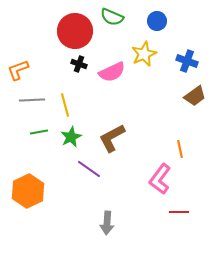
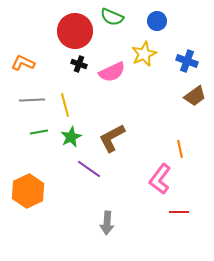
orange L-shape: moved 5 px right, 7 px up; rotated 45 degrees clockwise
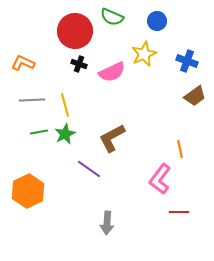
green star: moved 6 px left, 3 px up
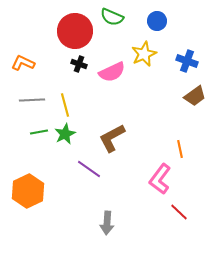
red line: rotated 42 degrees clockwise
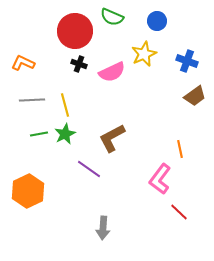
green line: moved 2 px down
gray arrow: moved 4 px left, 5 px down
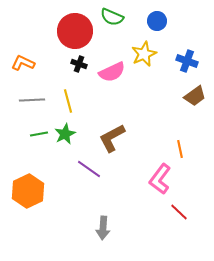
yellow line: moved 3 px right, 4 px up
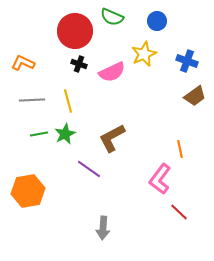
orange hexagon: rotated 16 degrees clockwise
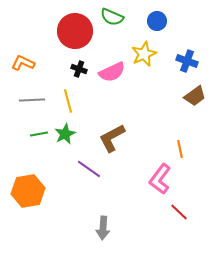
black cross: moved 5 px down
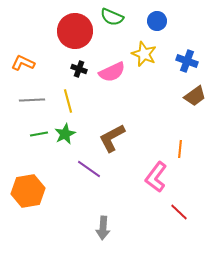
yellow star: rotated 25 degrees counterclockwise
orange line: rotated 18 degrees clockwise
pink L-shape: moved 4 px left, 2 px up
